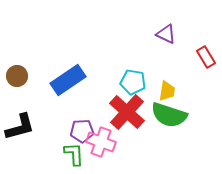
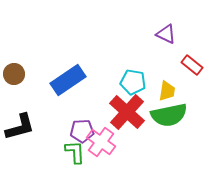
red rectangle: moved 14 px left, 8 px down; rotated 20 degrees counterclockwise
brown circle: moved 3 px left, 2 px up
green semicircle: rotated 30 degrees counterclockwise
pink cross: rotated 16 degrees clockwise
green L-shape: moved 1 px right, 2 px up
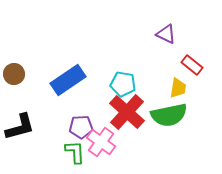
cyan pentagon: moved 10 px left, 2 px down
yellow trapezoid: moved 11 px right, 3 px up
purple pentagon: moved 1 px left, 4 px up
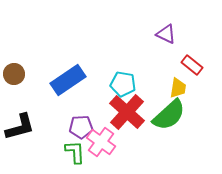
green semicircle: rotated 30 degrees counterclockwise
